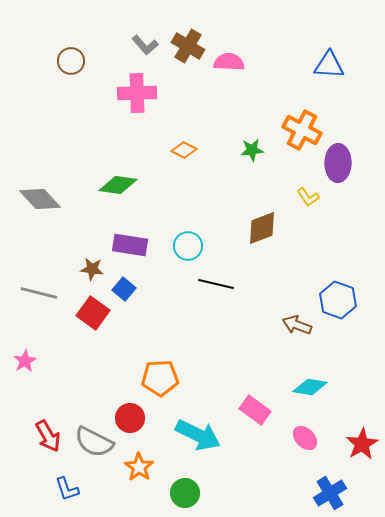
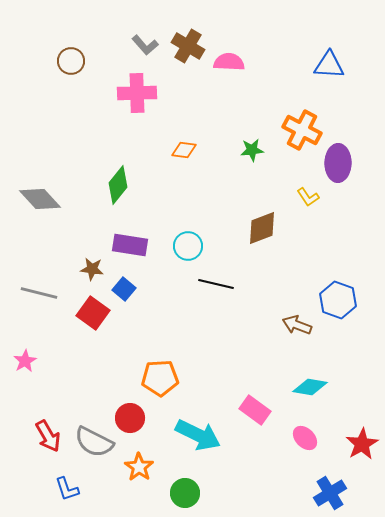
orange diamond: rotated 20 degrees counterclockwise
green diamond: rotated 60 degrees counterclockwise
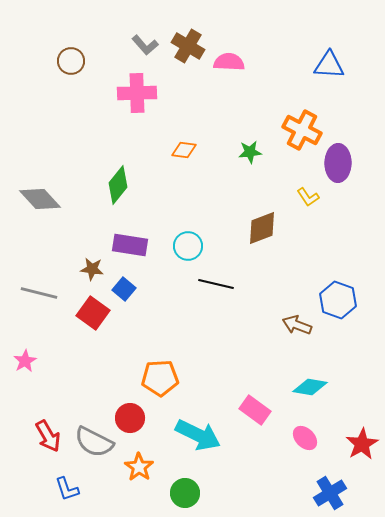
green star: moved 2 px left, 2 px down
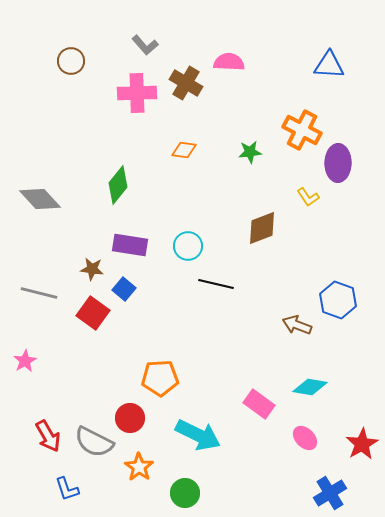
brown cross: moved 2 px left, 37 px down
pink rectangle: moved 4 px right, 6 px up
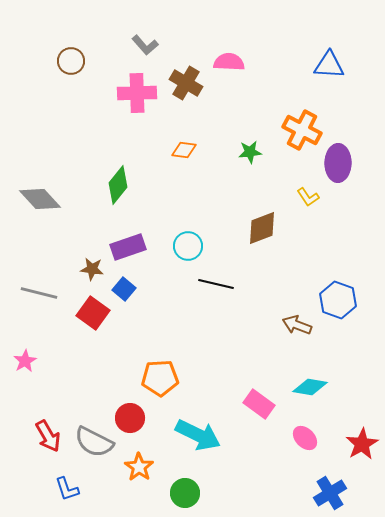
purple rectangle: moved 2 px left, 2 px down; rotated 28 degrees counterclockwise
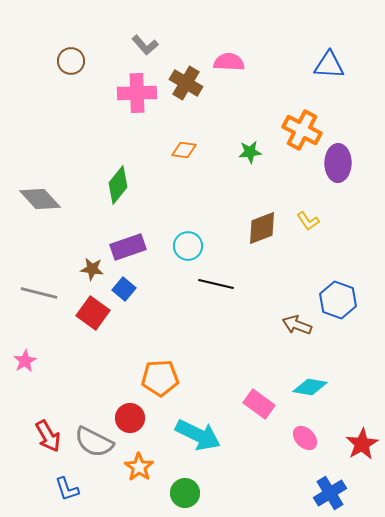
yellow L-shape: moved 24 px down
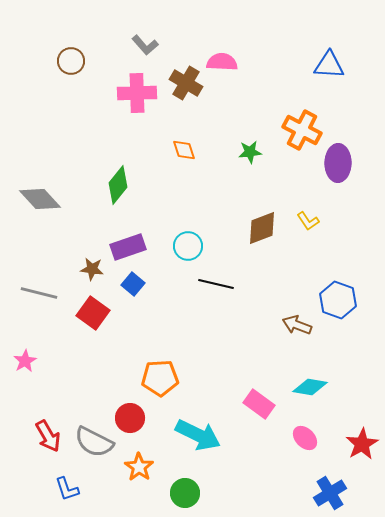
pink semicircle: moved 7 px left
orange diamond: rotated 65 degrees clockwise
blue square: moved 9 px right, 5 px up
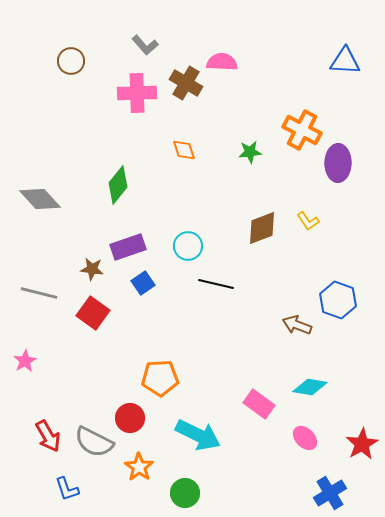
blue triangle: moved 16 px right, 4 px up
blue square: moved 10 px right, 1 px up; rotated 15 degrees clockwise
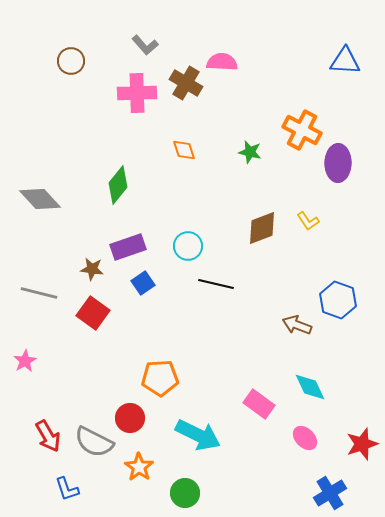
green star: rotated 20 degrees clockwise
cyan diamond: rotated 56 degrees clockwise
red star: rotated 12 degrees clockwise
